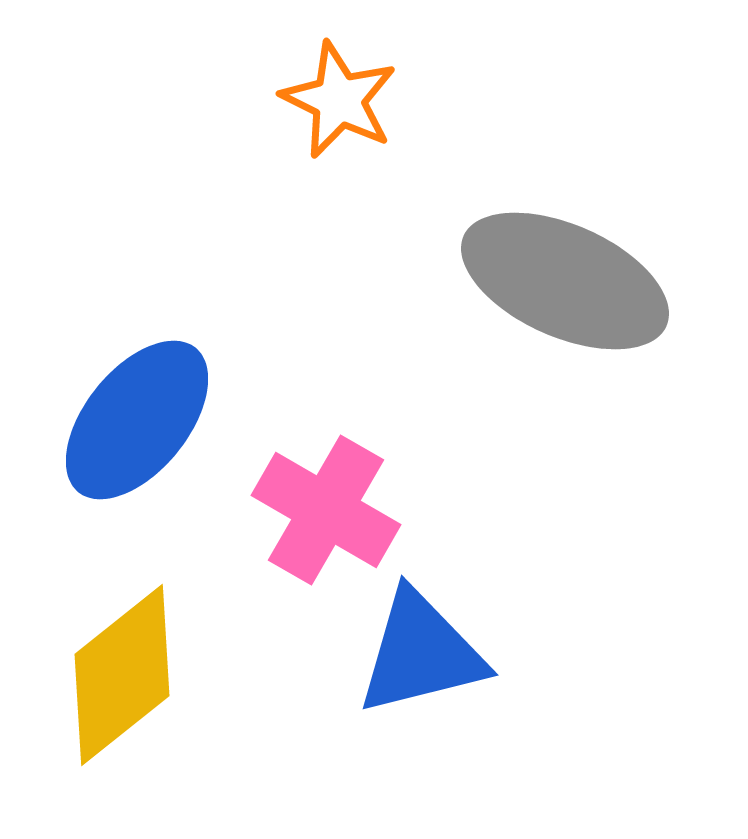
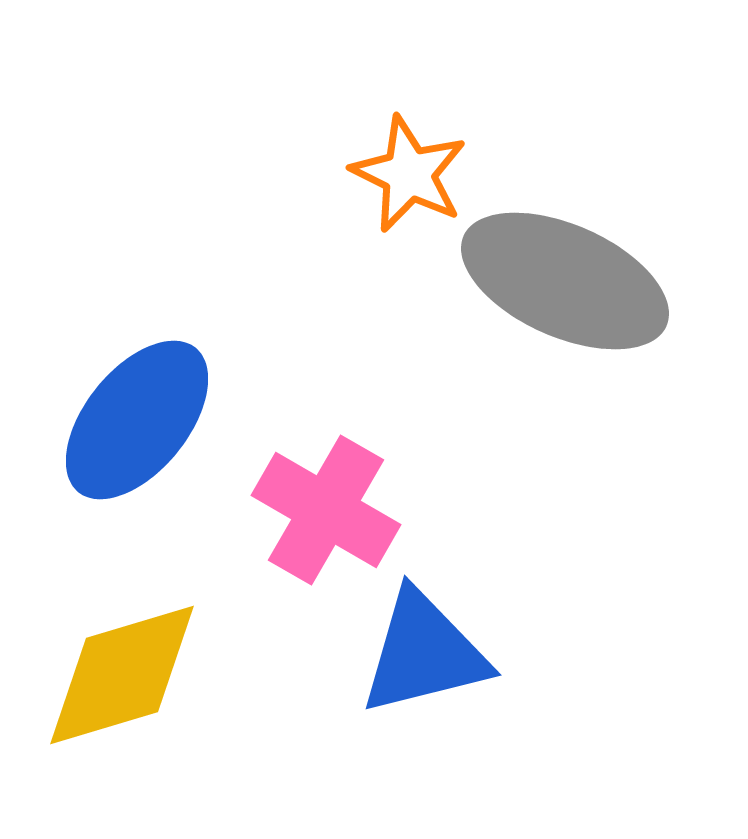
orange star: moved 70 px right, 74 px down
blue triangle: moved 3 px right
yellow diamond: rotated 22 degrees clockwise
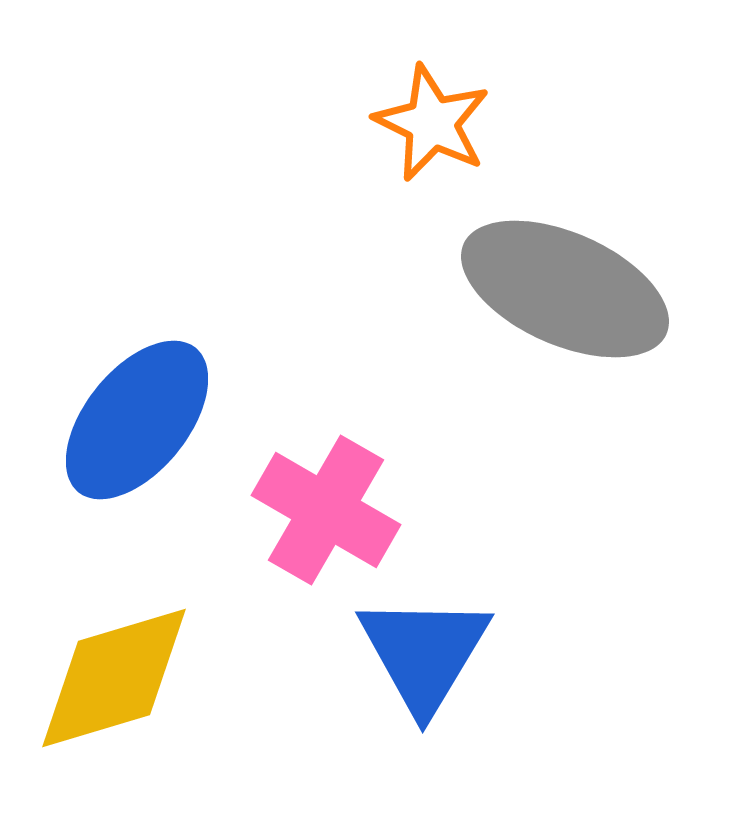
orange star: moved 23 px right, 51 px up
gray ellipse: moved 8 px down
blue triangle: rotated 45 degrees counterclockwise
yellow diamond: moved 8 px left, 3 px down
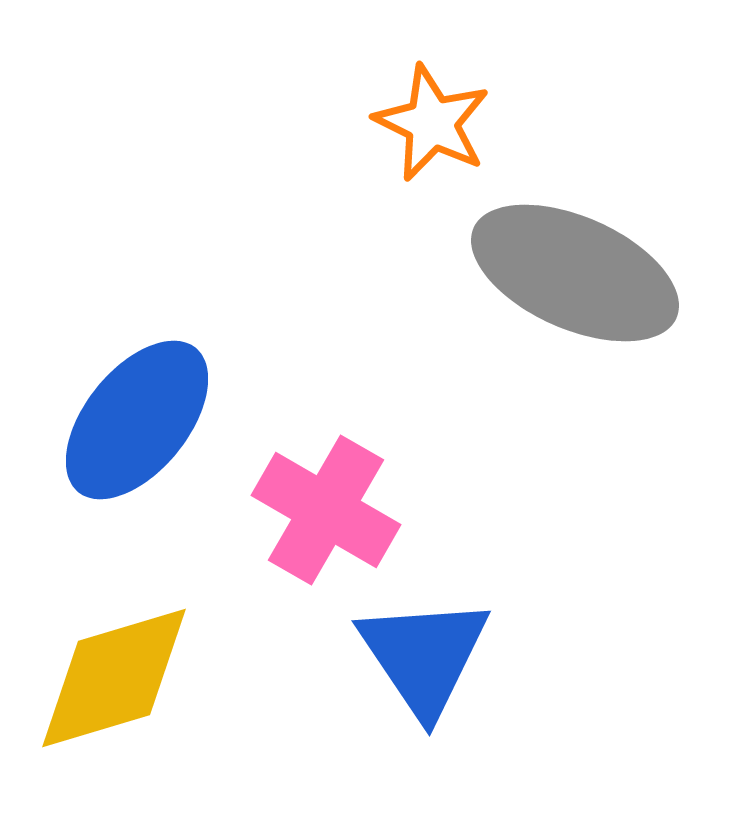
gray ellipse: moved 10 px right, 16 px up
blue triangle: moved 3 px down; rotated 5 degrees counterclockwise
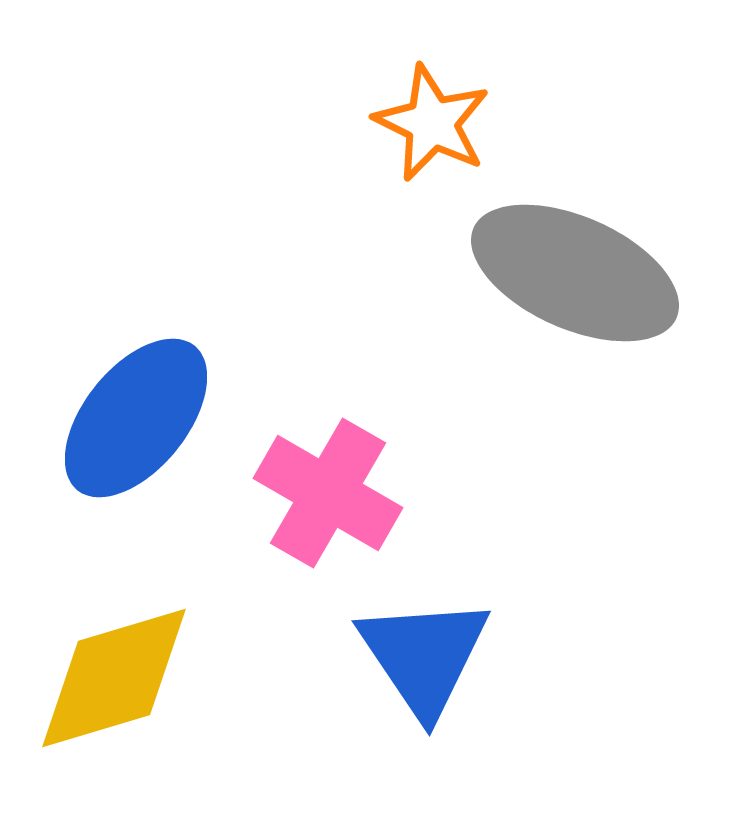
blue ellipse: moved 1 px left, 2 px up
pink cross: moved 2 px right, 17 px up
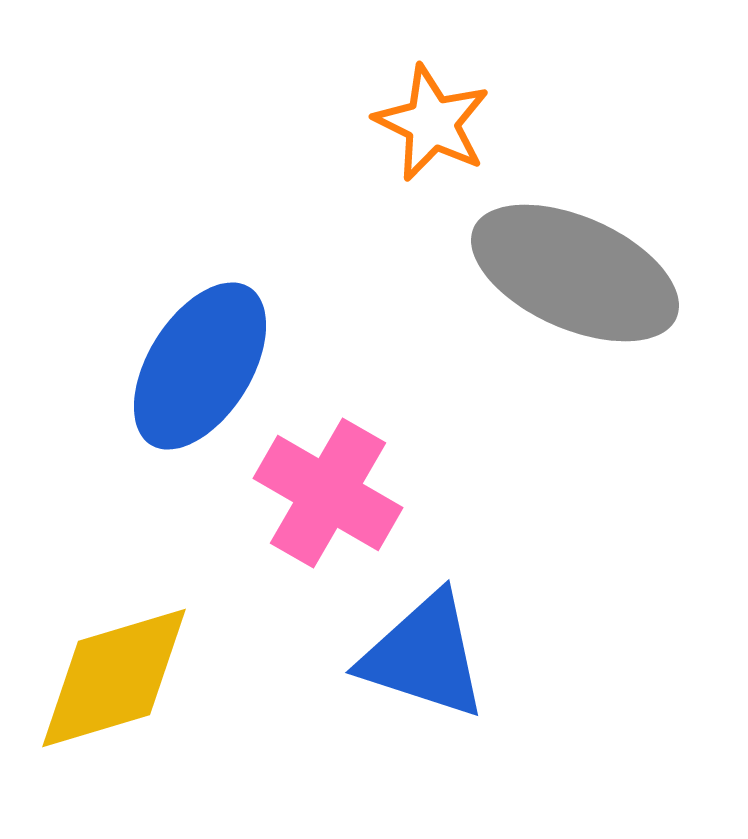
blue ellipse: moved 64 px right, 52 px up; rotated 7 degrees counterclockwise
blue triangle: rotated 38 degrees counterclockwise
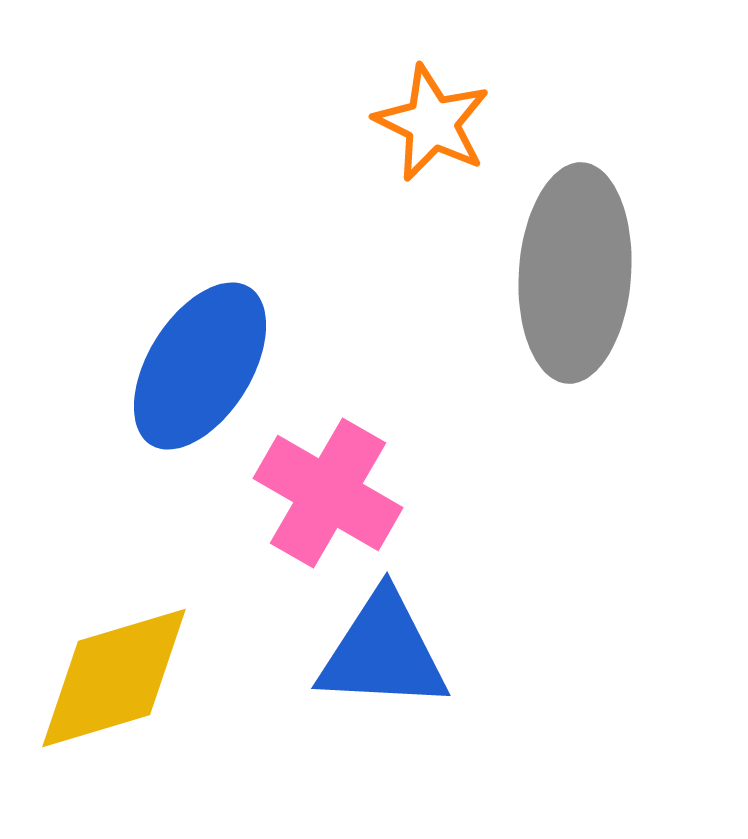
gray ellipse: rotated 70 degrees clockwise
blue triangle: moved 41 px left, 4 px up; rotated 15 degrees counterclockwise
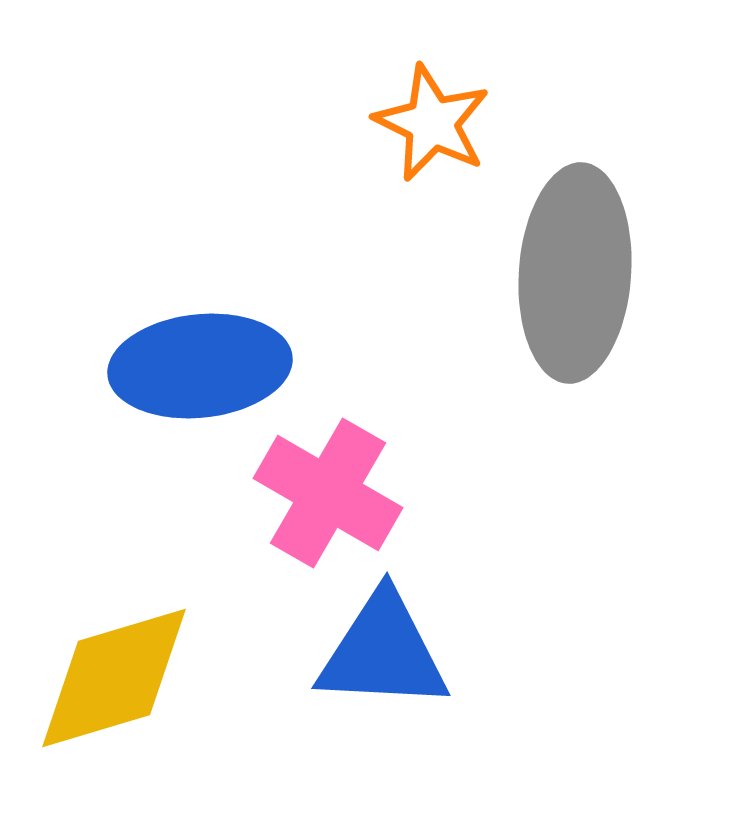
blue ellipse: rotated 52 degrees clockwise
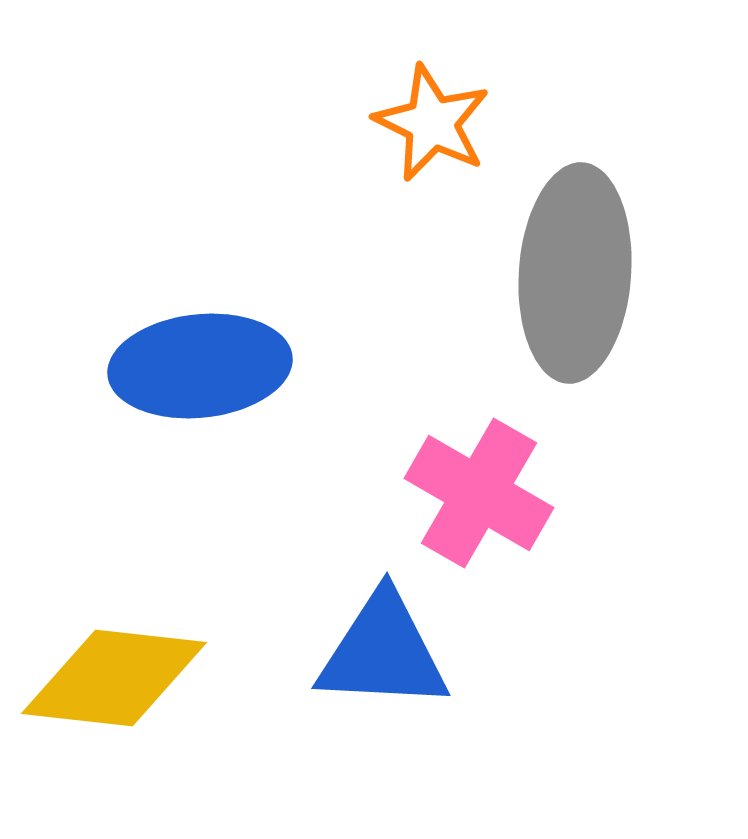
pink cross: moved 151 px right
yellow diamond: rotated 23 degrees clockwise
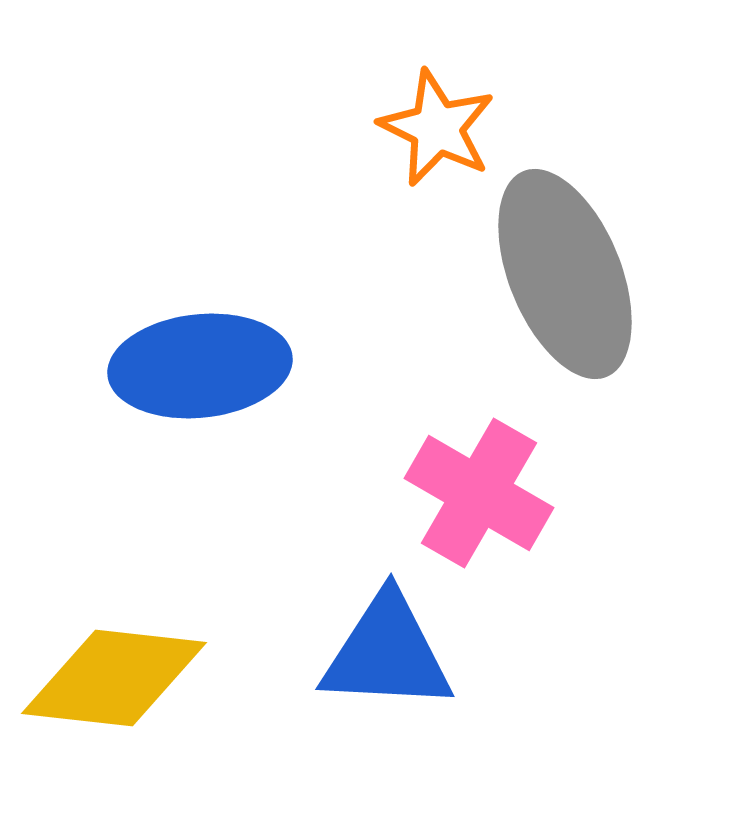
orange star: moved 5 px right, 5 px down
gray ellipse: moved 10 px left, 1 px down; rotated 26 degrees counterclockwise
blue triangle: moved 4 px right, 1 px down
